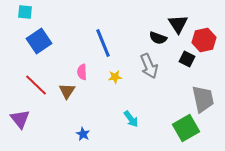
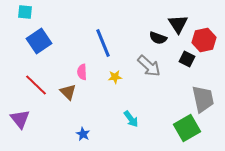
gray arrow: rotated 25 degrees counterclockwise
brown triangle: moved 1 px right, 1 px down; rotated 18 degrees counterclockwise
green square: moved 1 px right
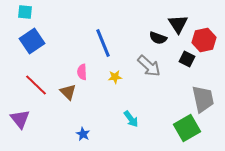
blue square: moved 7 px left
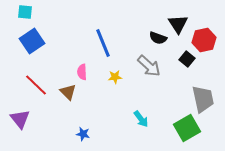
black square: rotated 14 degrees clockwise
cyan arrow: moved 10 px right
blue star: rotated 16 degrees counterclockwise
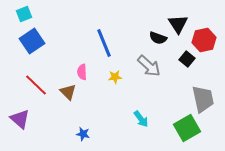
cyan square: moved 1 px left, 2 px down; rotated 28 degrees counterclockwise
blue line: moved 1 px right
purple triangle: rotated 10 degrees counterclockwise
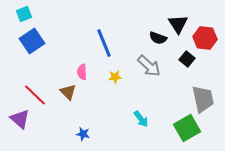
red hexagon: moved 1 px right, 2 px up; rotated 20 degrees clockwise
red line: moved 1 px left, 10 px down
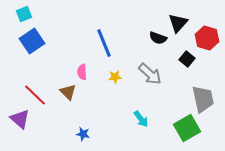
black triangle: moved 1 px up; rotated 15 degrees clockwise
red hexagon: moved 2 px right; rotated 10 degrees clockwise
gray arrow: moved 1 px right, 8 px down
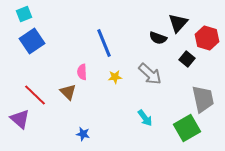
cyan arrow: moved 4 px right, 1 px up
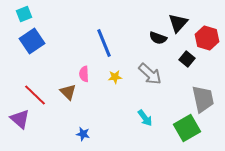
pink semicircle: moved 2 px right, 2 px down
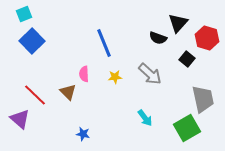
blue square: rotated 10 degrees counterclockwise
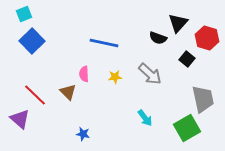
blue line: rotated 56 degrees counterclockwise
